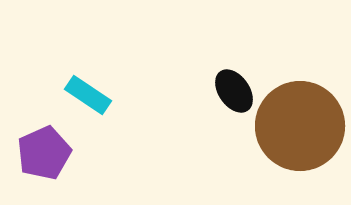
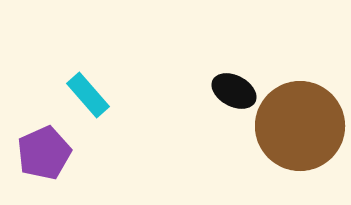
black ellipse: rotated 27 degrees counterclockwise
cyan rectangle: rotated 15 degrees clockwise
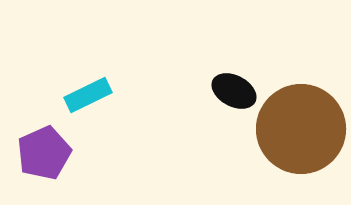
cyan rectangle: rotated 75 degrees counterclockwise
brown circle: moved 1 px right, 3 px down
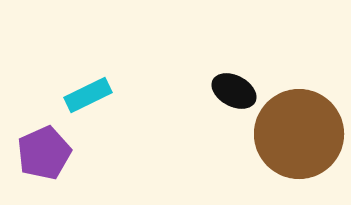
brown circle: moved 2 px left, 5 px down
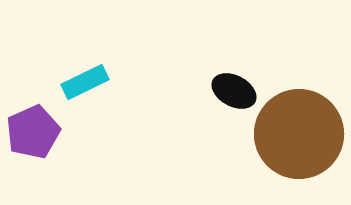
cyan rectangle: moved 3 px left, 13 px up
purple pentagon: moved 11 px left, 21 px up
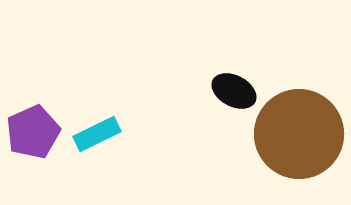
cyan rectangle: moved 12 px right, 52 px down
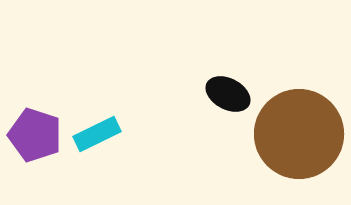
black ellipse: moved 6 px left, 3 px down
purple pentagon: moved 2 px right, 3 px down; rotated 30 degrees counterclockwise
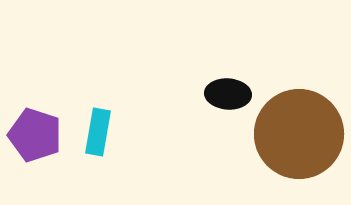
black ellipse: rotated 24 degrees counterclockwise
cyan rectangle: moved 1 px right, 2 px up; rotated 54 degrees counterclockwise
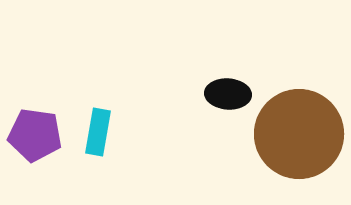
purple pentagon: rotated 10 degrees counterclockwise
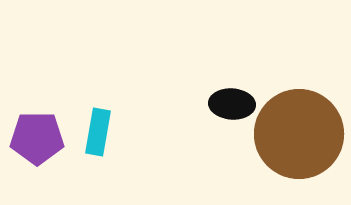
black ellipse: moved 4 px right, 10 px down
purple pentagon: moved 2 px right, 3 px down; rotated 8 degrees counterclockwise
